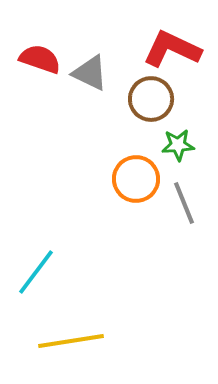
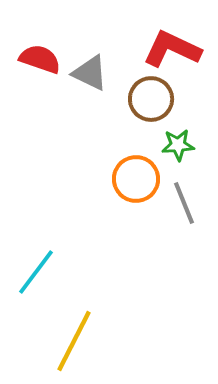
yellow line: moved 3 px right; rotated 54 degrees counterclockwise
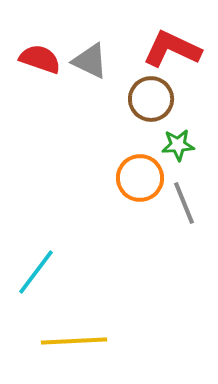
gray triangle: moved 12 px up
orange circle: moved 4 px right, 1 px up
yellow line: rotated 60 degrees clockwise
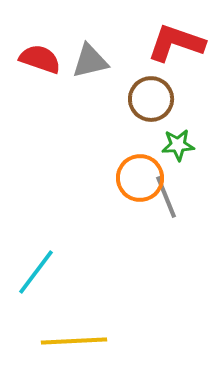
red L-shape: moved 4 px right, 6 px up; rotated 6 degrees counterclockwise
gray triangle: rotated 39 degrees counterclockwise
gray line: moved 18 px left, 6 px up
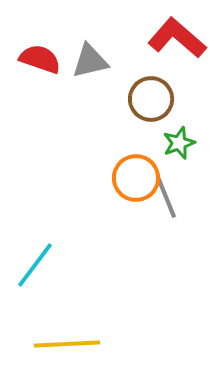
red L-shape: moved 1 px right, 5 px up; rotated 22 degrees clockwise
green star: moved 1 px right, 2 px up; rotated 16 degrees counterclockwise
orange circle: moved 4 px left
cyan line: moved 1 px left, 7 px up
yellow line: moved 7 px left, 3 px down
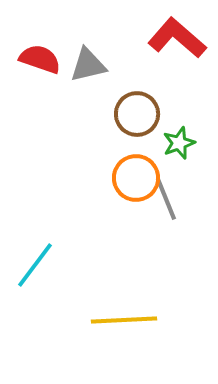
gray triangle: moved 2 px left, 4 px down
brown circle: moved 14 px left, 15 px down
gray line: moved 2 px down
yellow line: moved 57 px right, 24 px up
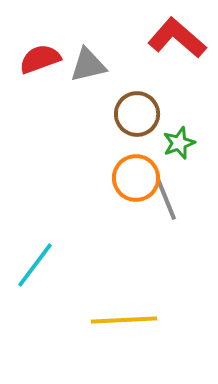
red semicircle: rotated 39 degrees counterclockwise
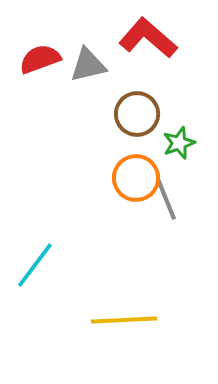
red L-shape: moved 29 px left
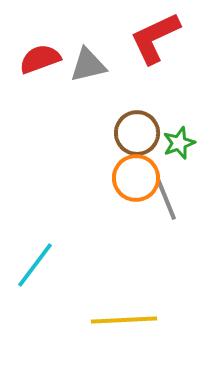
red L-shape: moved 7 px right; rotated 66 degrees counterclockwise
brown circle: moved 19 px down
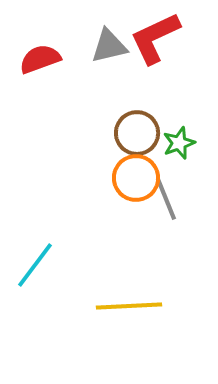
gray triangle: moved 21 px right, 19 px up
yellow line: moved 5 px right, 14 px up
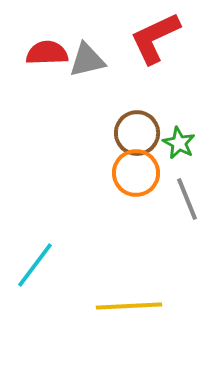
gray triangle: moved 22 px left, 14 px down
red semicircle: moved 7 px right, 6 px up; rotated 18 degrees clockwise
green star: rotated 24 degrees counterclockwise
orange circle: moved 5 px up
gray line: moved 21 px right
